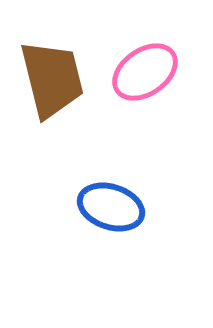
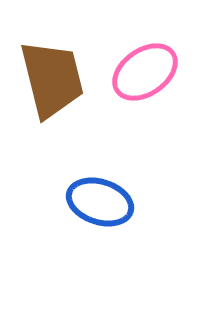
blue ellipse: moved 11 px left, 5 px up
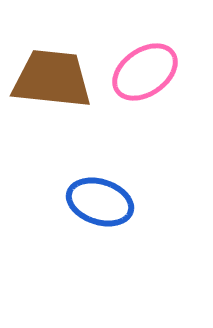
brown trapezoid: rotated 70 degrees counterclockwise
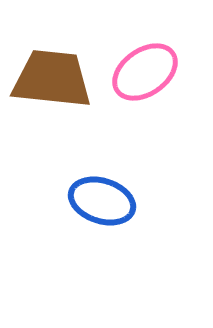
blue ellipse: moved 2 px right, 1 px up
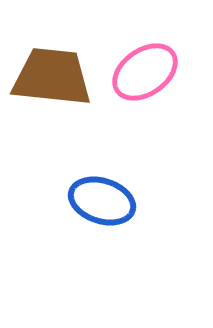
brown trapezoid: moved 2 px up
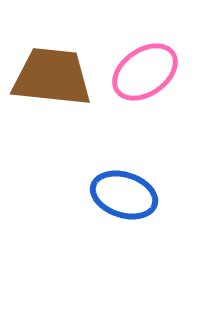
blue ellipse: moved 22 px right, 6 px up
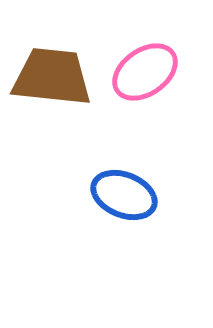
blue ellipse: rotated 4 degrees clockwise
